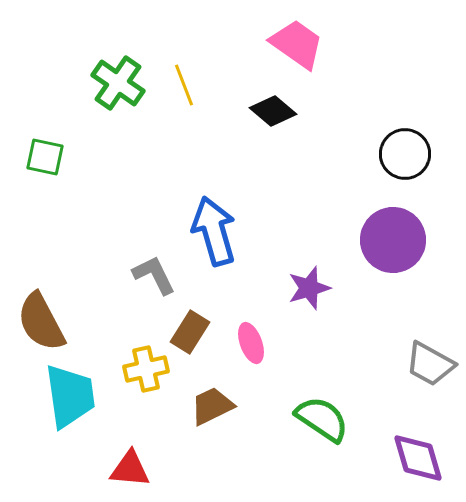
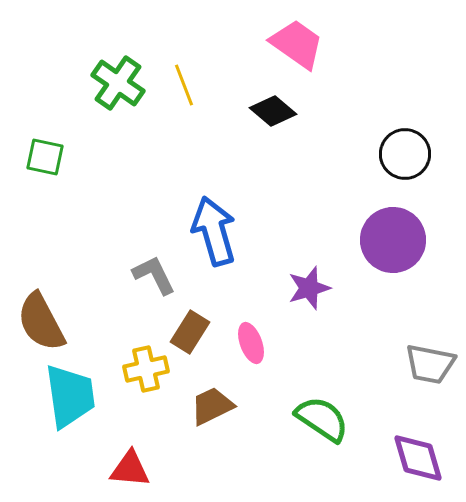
gray trapezoid: rotated 18 degrees counterclockwise
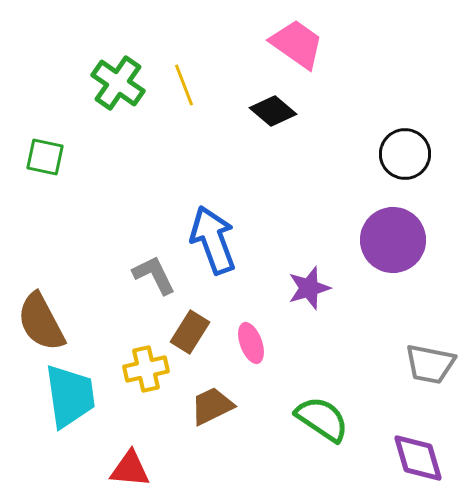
blue arrow: moved 1 px left, 9 px down; rotated 4 degrees counterclockwise
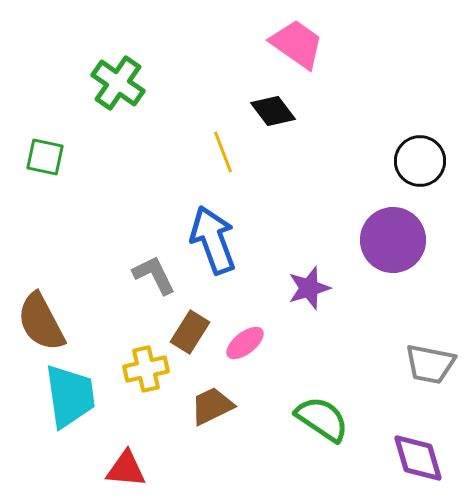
yellow line: moved 39 px right, 67 px down
black diamond: rotated 12 degrees clockwise
black circle: moved 15 px right, 7 px down
pink ellipse: moved 6 px left; rotated 72 degrees clockwise
red triangle: moved 4 px left
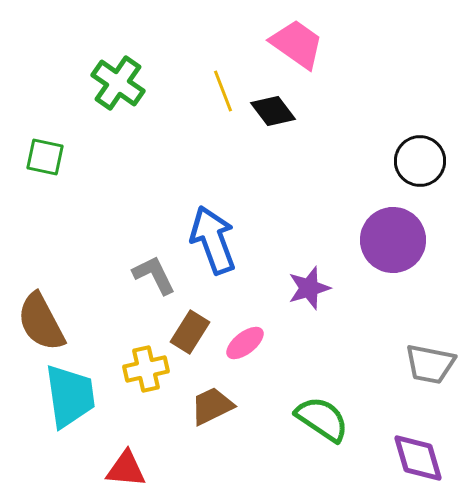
yellow line: moved 61 px up
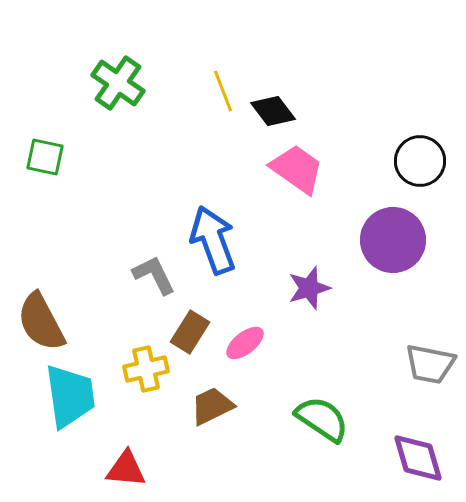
pink trapezoid: moved 125 px down
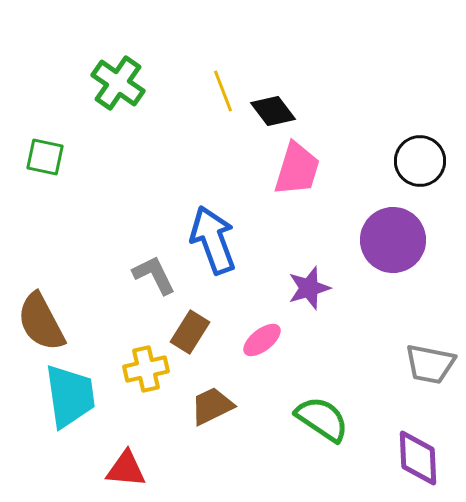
pink trapezoid: rotated 72 degrees clockwise
pink ellipse: moved 17 px right, 3 px up
purple diamond: rotated 14 degrees clockwise
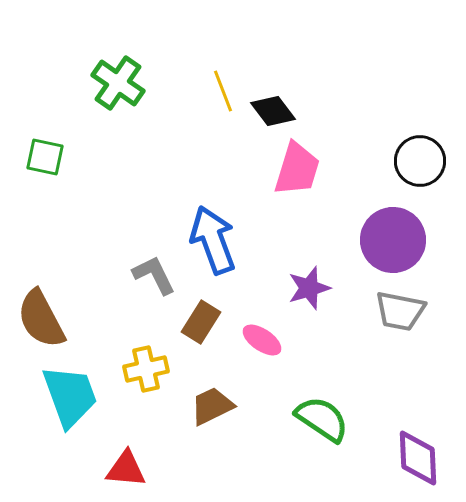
brown semicircle: moved 3 px up
brown rectangle: moved 11 px right, 10 px up
pink ellipse: rotated 72 degrees clockwise
gray trapezoid: moved 30 px left, 53 px up
cyan trapezoid: rotated 12 degrees counterclockwise
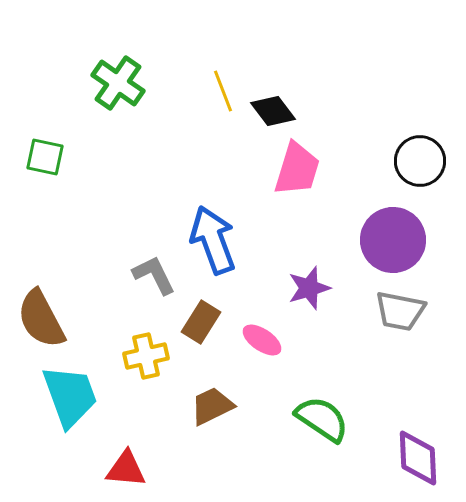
yellow cross: moved 13 px up
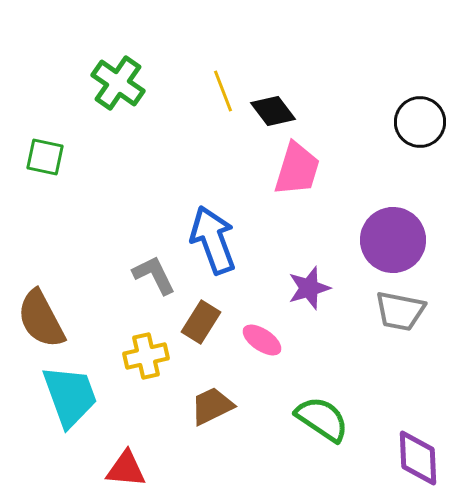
black circle: moved 39 px up
